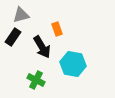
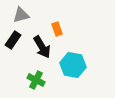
black rectangle: moved 3 px down
cyan hexagon: moved 1 px down
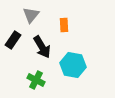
gray triangle: moved 10 px right; rotated 36 degrees counterclockwise
orange rectangle: moved 7 px right, 4 px up; rotated 16 degrees clockwise
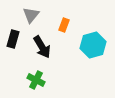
orange rectangle: rotated 24 degrees clockwise
black rectangle: moved 1 px up; rotated 18 degrees counterclockwise
cyan hexagon: moved 20 px right, 20 px up; rotated 25 degrees counterclockwise
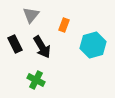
black rectangle: moved 2 px right, 5 px down; rotated 42 degrees counterclockwise
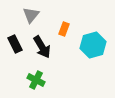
orange rectangle: moved 4 px down
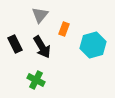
gray triangle: moved 9 px right
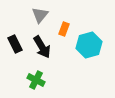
cyan hexagon: moved 4 px left
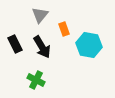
orange rectangle: rotated 40 degrees counterclockwise
cyan hexagon: rotated 25 degrees clockwise
